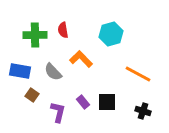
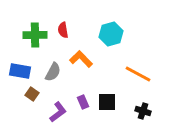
gray semicircle: rotated 108 degrees counterclockwise
brown square: moved 1 px up
purple rectangle: rotated 16 degrees clockwise
purple L-shape: rotated 40 degrees clockwise
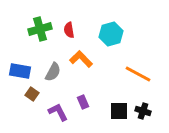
red semicircle: moved 6 px right
green cross: moved 5 px right, 6 px up; rotated 15 degrees counterclockwise
black square: moved 12 px right, 9 px down
purple L-shape: rotated 80 degrees counterclockwise
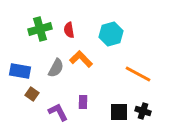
gray semicircle: moved 3 px right, 4 px up
purple rectangle: rotated 24 degrees clockwise
black square: moved 1 px down
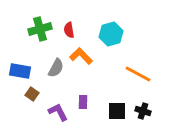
orange L-shape: moved 3 px up
black square: moved 2 px left, 1 px up
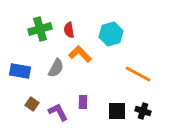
orange L-shape: moved 1 px left, 2 px up
brown square: moved 10 px down
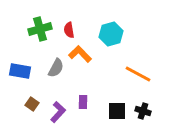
purple L-shape: rotated 70 degrees clockwise
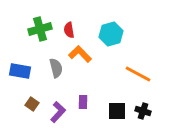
gray semicircle: rotated 42 degrees counterclockwise
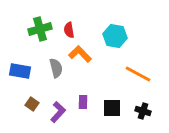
cyan hexagon: moved 4 px right, 2 px down; rotated 25 degrees clockwise
black square: moved 5 px left, 3 px up
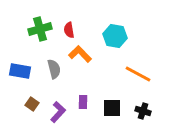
gray semicircle: moved 2 px left, 1 px down
